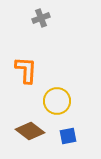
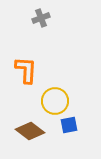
yellow circle: moved 2 px left
blue square: moved 1 px right, 11 px up
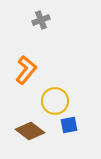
gray cross: moved 2 px down
orange L-shape: rotated 36 degrees clockwise
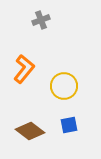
orange L-shape: moved 2 px left, 1 px up
yellow circle: moved 9 px right, 15 px up
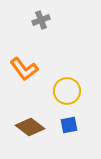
orange L-shape: rotated 104 degrees clockwise
yellow circle: moved 3 px right, 5 px down
brown diamond: moved 4 px up
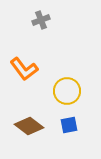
brown diamond: moved 1 px left, 1 px up
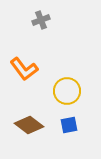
brown diamond: moved 1 px up
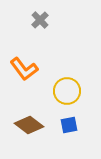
gray cross: moved 1 px left; rotated 24 degrees counterclockwise
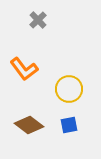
gray cross: moved 2 px left
yellow circle: moved 2 px right, 2 px up
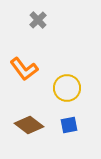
yellow circle: moved 2 px left, 1 px up
